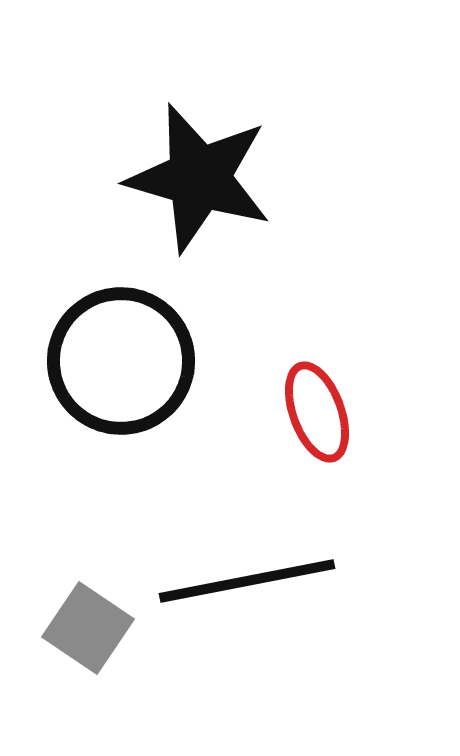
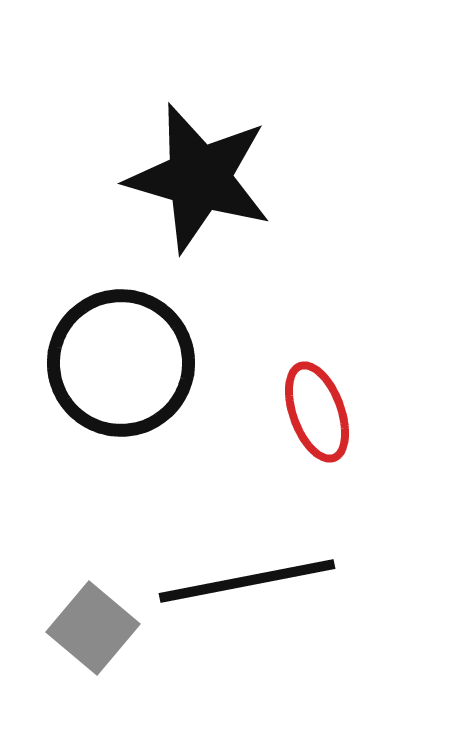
black circle: moved 2 px down
gray square: moved 5 px right; rotated 6 degrees clockwise
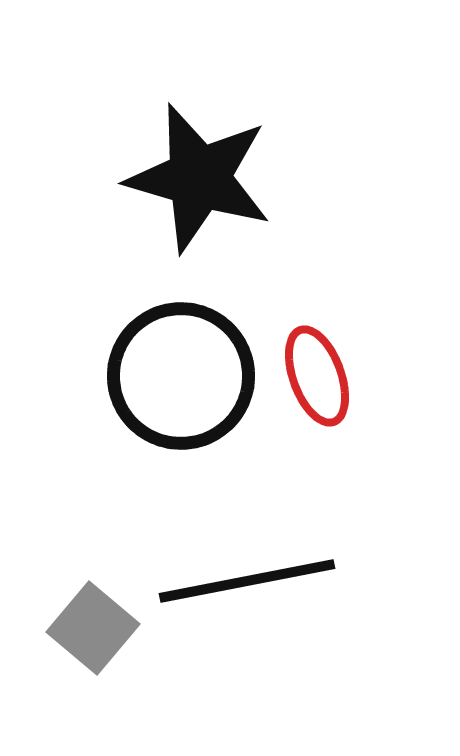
black circle: moved 60 px right, 13 px down
red ellipse: moved 36 px up
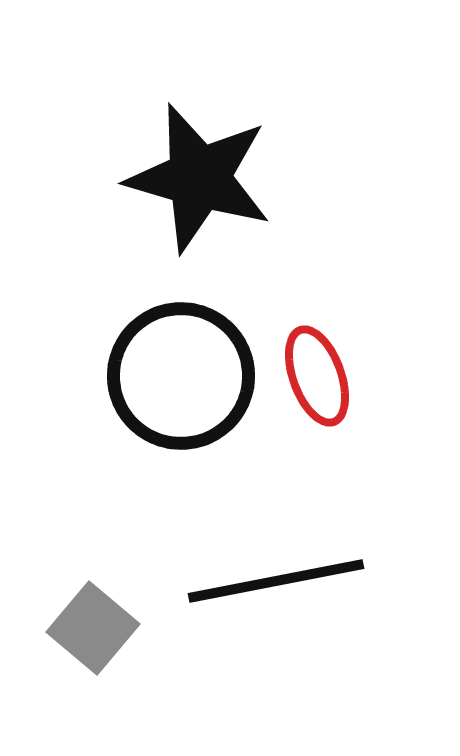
black line: moved 29 px right
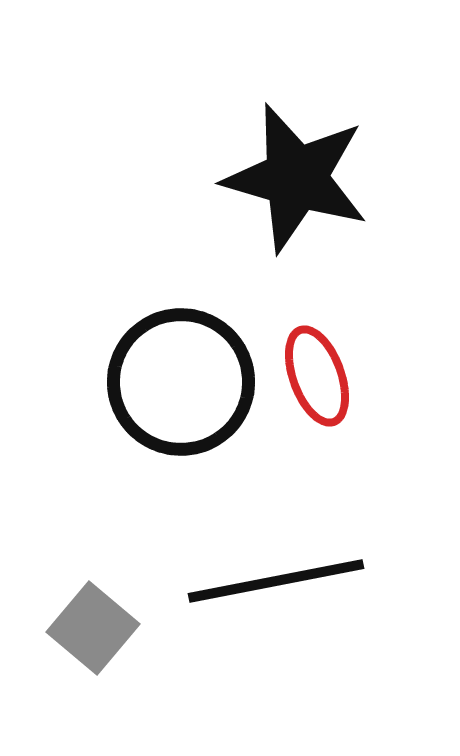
black star: moved 97 px right
black circle: moved 6 px down
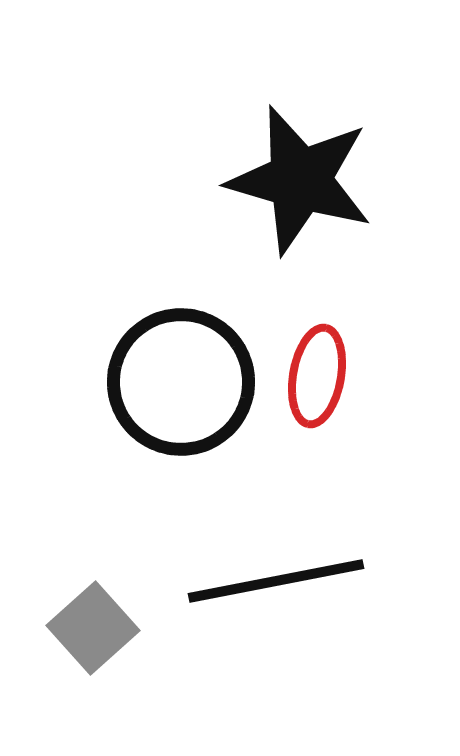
black star: moved 4 px right, 2 px down
red ellipse: rotated 30 degrees clockwise
gray square: rotated 8 degrees clockwise
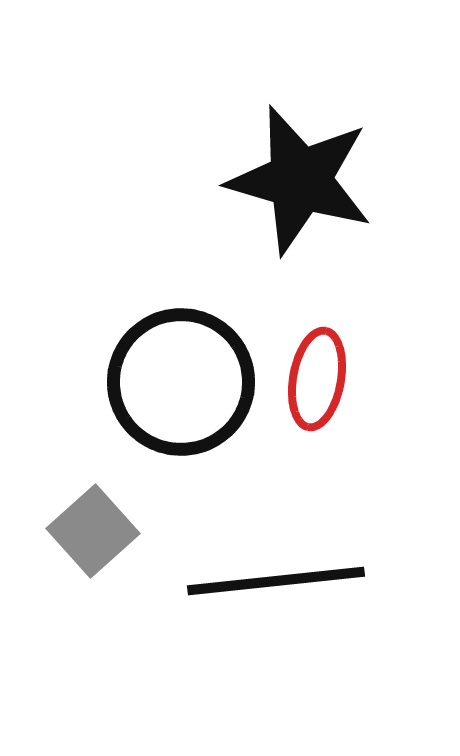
red ellipse: moved 3 px down
black line: rotated 5 degrees clockwise
gray square: moved 97 px up
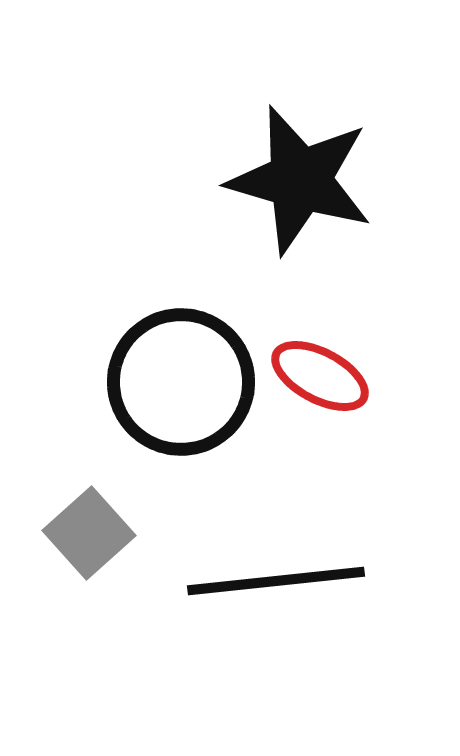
red ellipse: moved 3 px right, 3 px up; rotated 72 degrees counterclockwise
gray square: moved 4 px left, 2 px down
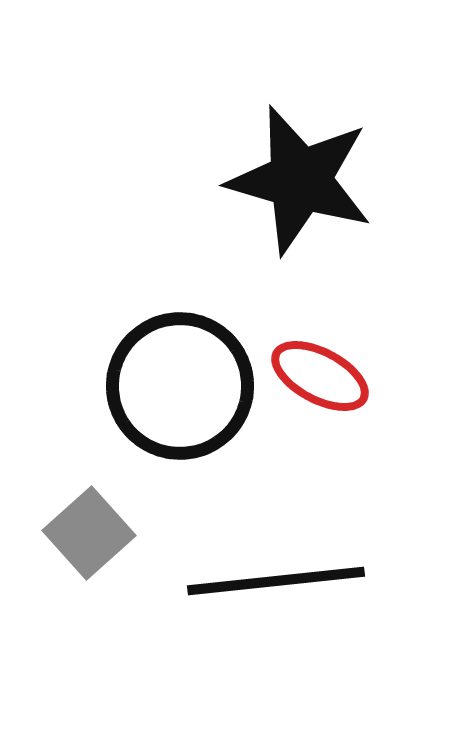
black circle: moved 1 px left, 4 px down
